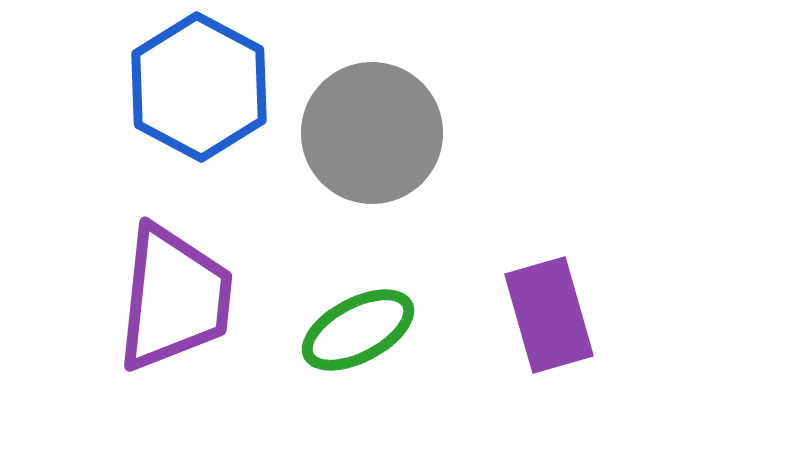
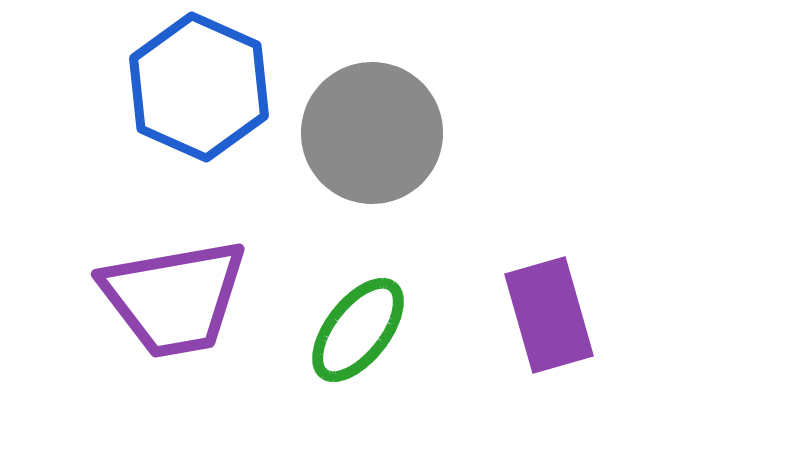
blue hexagon: rotated 4 degrees counterclockwise
purple trapezoid: rotated 74 degrees clockwise
green ellipse: rotated 24 degrees counterclockwise
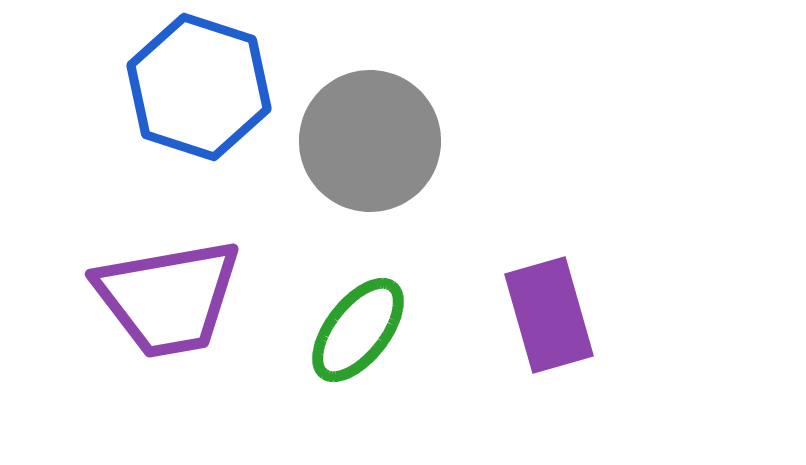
blue hexagon: rotated 6 degrees counterclockwise
gray circle: moved 2 px left, 8 px down
purple trapezoid: moved 6 px left
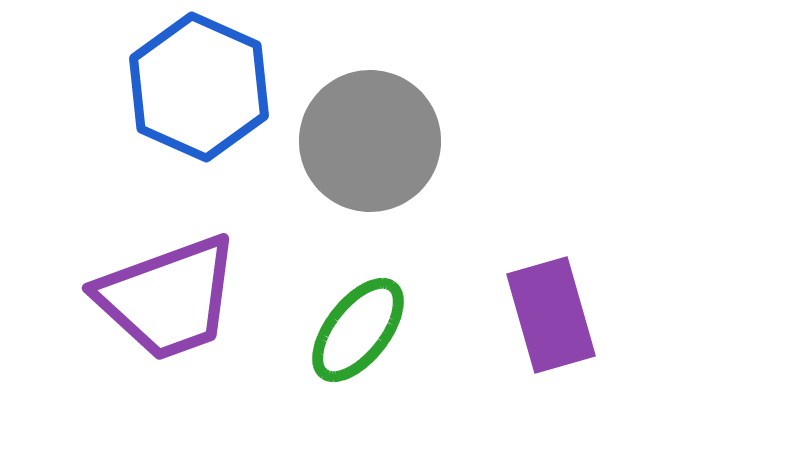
blue hexagon: rotated 6 degrees clockwise
purple trapezoid: rotated 10 degrees counterclockwise
purple rectangle: moved 2 px right
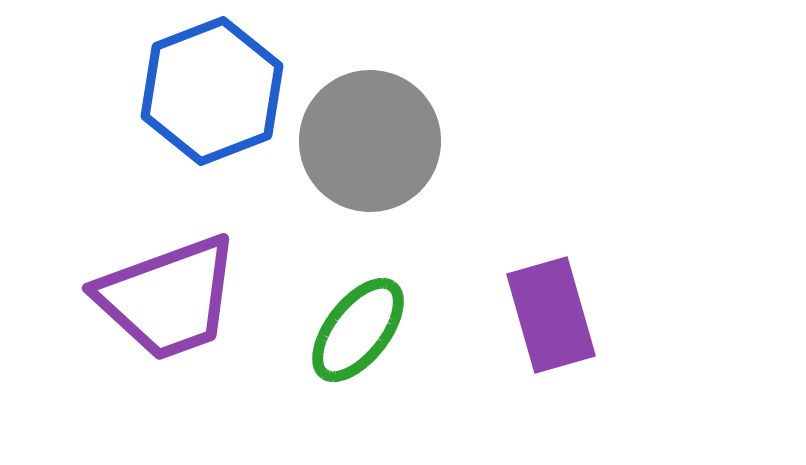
blue hexagon: moved 13 px right, 4 px down; rotated 15 degrees clockwise
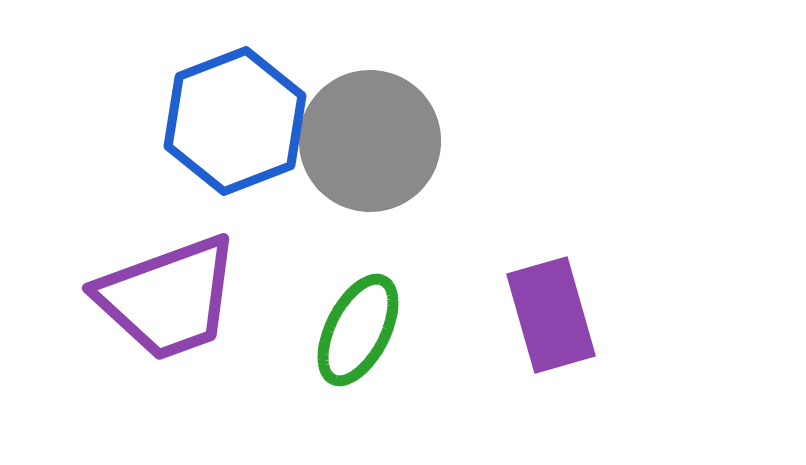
blue hexagon: moved 23 px right, 30 px down
green ellipse: rotated 11 degrees counterclockwise
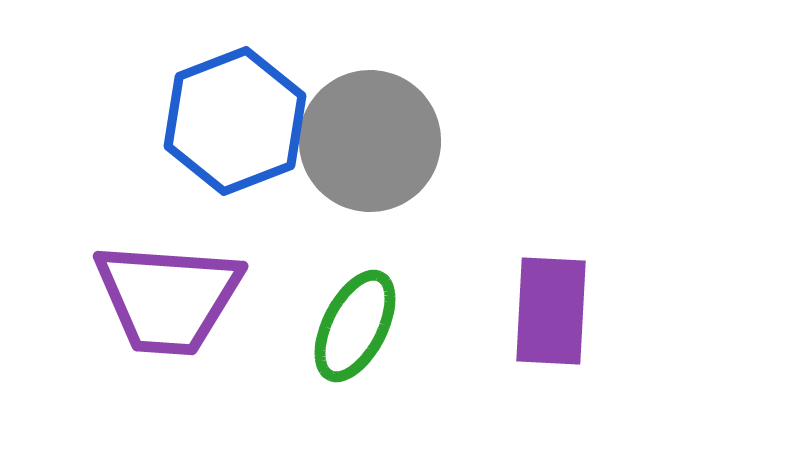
purple trapezoid: rotated 24 degrees clockwise
purple rectangle: moved 4 px up; rotated 19 degrees clockwise
green ellipse: moved 3 px left, 4 px up
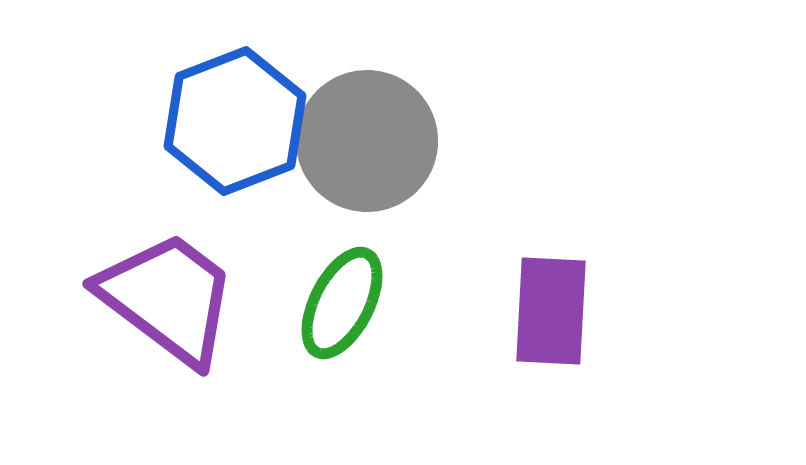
gray circle: moved 3 px left
purple trapezoid: rotated 147 degrees counterclockwise
green ellipse: moved 13 px left, 23 px up
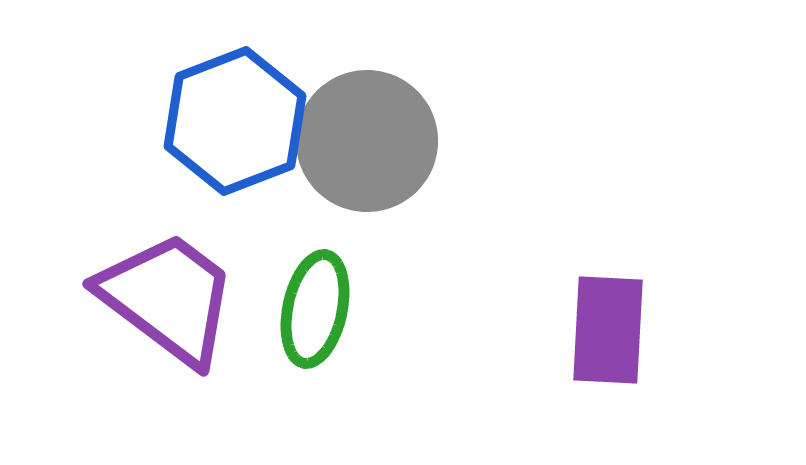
green ellipse: moved 27 px left, 6 px down; rotated 15 degrees counterclockwise
purple rectangle: moved 57 px right, 19 px down
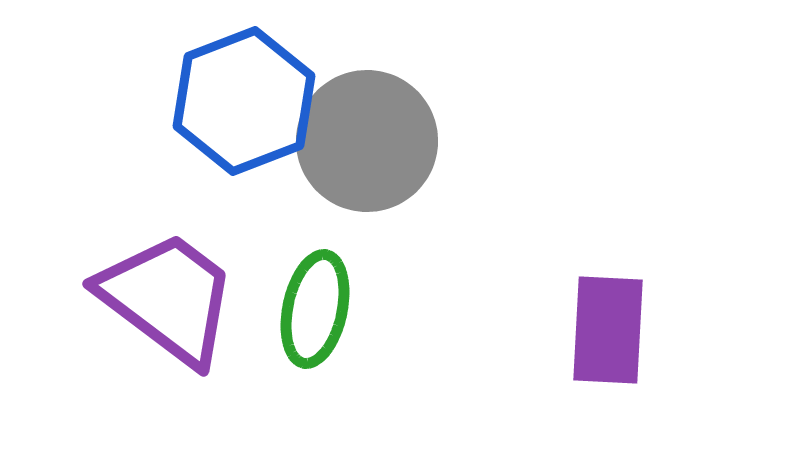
blue hexagon: moved 9 px right, 20 px up
